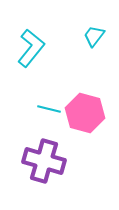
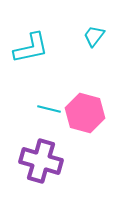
cyan L-shape: rotated 39 degrees clockwise
purple cross: moved 3 px left
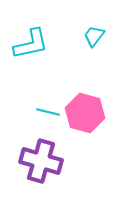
cyan L-shape: moved 4 px up
cyan line: moved 1 px left, 3 px down
